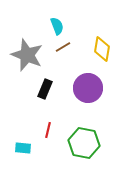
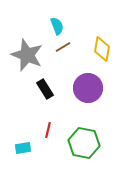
black rectangle: rotated 54 degrees counterclockwise
cyan rectangle: rotated 14 degrees counterclockwise
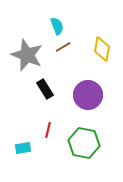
purple circle: moved 7 px down
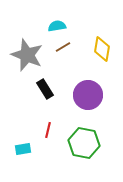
cyan semicircle: rotated 78 degrees counterclockwise
cyan rectangle: moved 1 px down
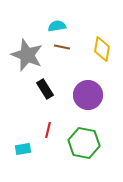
brown line: moved 1 px left; rotated 42 degrees clockwise
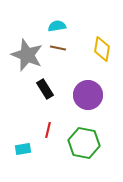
brown line: moved 4 px left, 1 px down
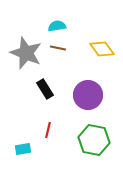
yellow diamond: rotated 45 degrees counterclockwise
gray star: moved 1 px left, 2 px up
green hexagon: moved 10 px right, 3 px up
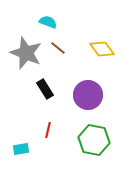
cyan semicircle: moved 9 px left, 4 px up; rotated 30 degrees clockwise
brown line: rotated 28 degrees clockwise
cyan rectangle: moved 2 px left
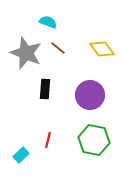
black rectangle: rotated 36 degrees clockwise
purple circle: moved 2 px right
red line: moved 10 px down
cyan rectangle: moved 6 px down; rotated 35 degrees counterclockwise
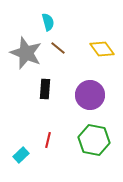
cyan semicircle: rotated 54 degrees clockwise
